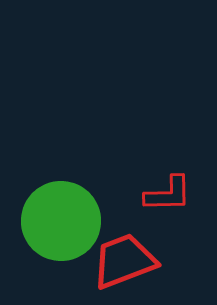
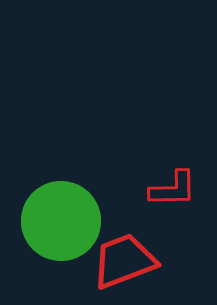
red L-shape: moved 5 px right, 5 px up
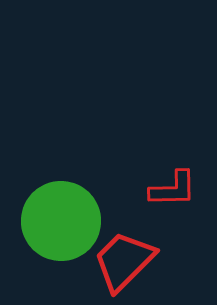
red trapezoid: rotated 24 degrees counterclockwise
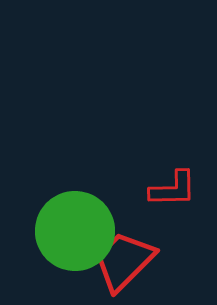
green circle: moved 14 px right, 10 px down
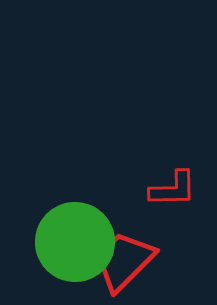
green circle: moved 11 px down
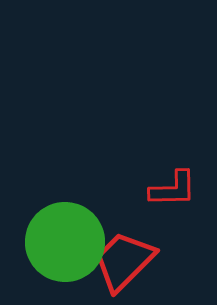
green circle: moved 10 px left
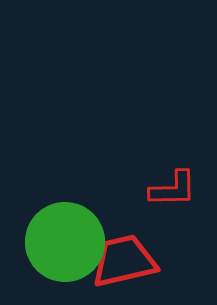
red trapezoid: rotated 32 degrees clockwise
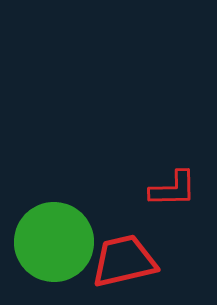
green circle: moved 11 px left
